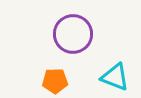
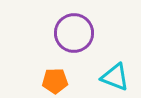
purple circle: moved 1 px right, 1 px up
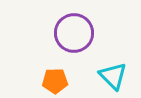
cyan triangle: moved 2 px left, 1 px up; rotated 24 degrees clockwise
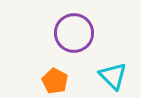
orange pentagon: rotated 30 degrees clockwise
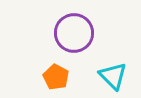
orange pentagon: moved 1 px right, 4 px up
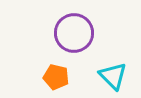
orange pentagon: rotated 15 degrees counterclockwise
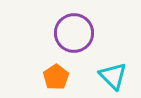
orange pentagon: rotated 25 degrees clockwise
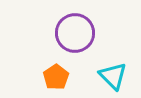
purple circle: moved 1 px right
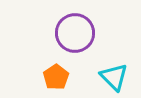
cyan triangle: moved 1 px right, 1 px down
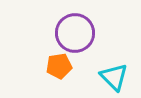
orange pentagon: moved 3 px right, 11 px up; rotated 25 degrees clockwise
